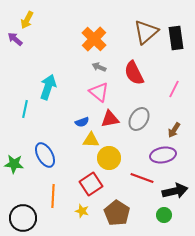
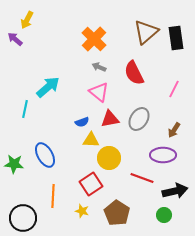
cyan arrow: rotated 30 degrees clockwise
purple ellipse: rotated 10 degrees clockwise
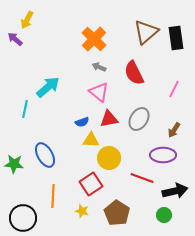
red triangle: moved 1 px left
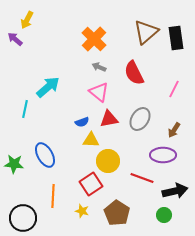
gray ellipse: moved 1 px right
yellow circle: moved 1 px left, 3 px down
